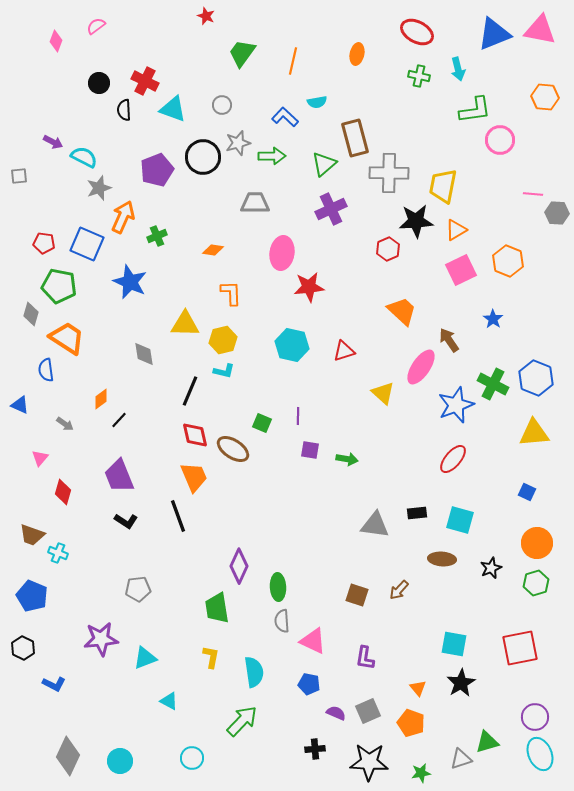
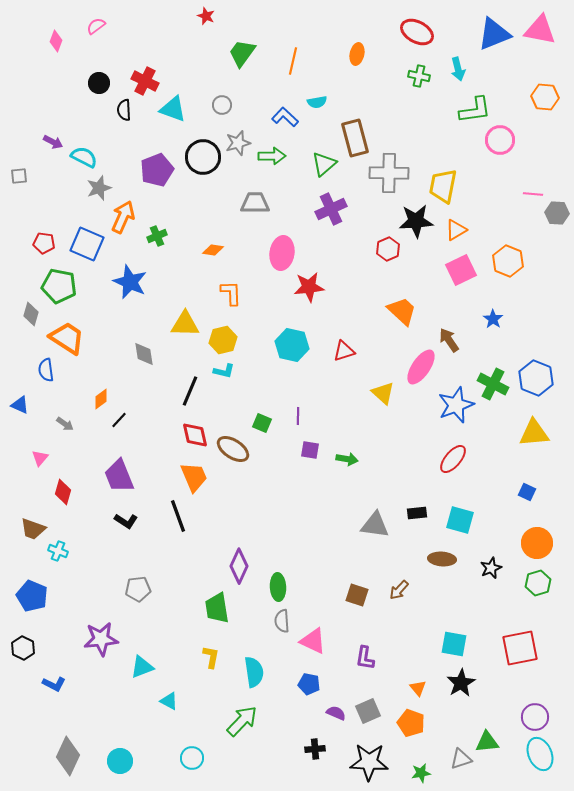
brown trapezoid at (32, 535): moved 1 px right, 6 px up
cyan cross at (58, 553): moved 2 px up
green hexagon at (536, 583): moved 2 px right
cyan triangle at (145, 658): moved 3 px left, 9 px down
green triangle at (487, 742): rotated 10 degrees clockwise
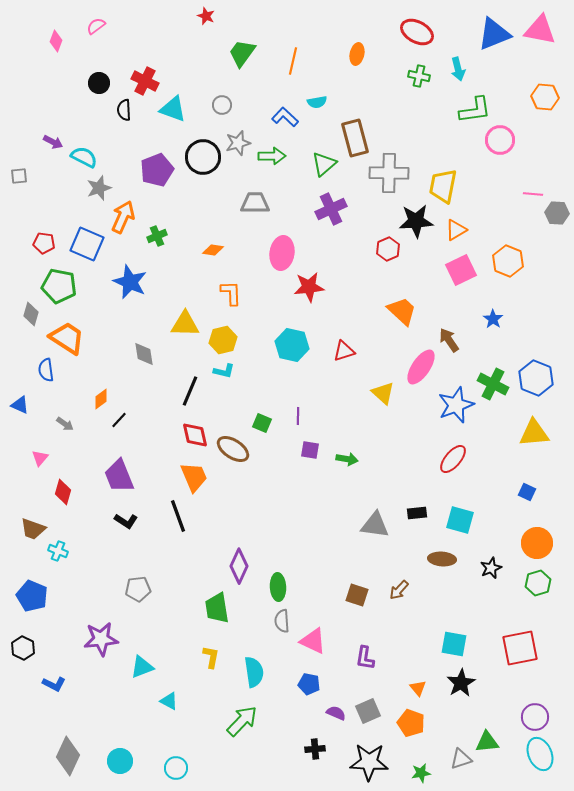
cyan circle at (192, 758): moved 16 px left, 10 px down
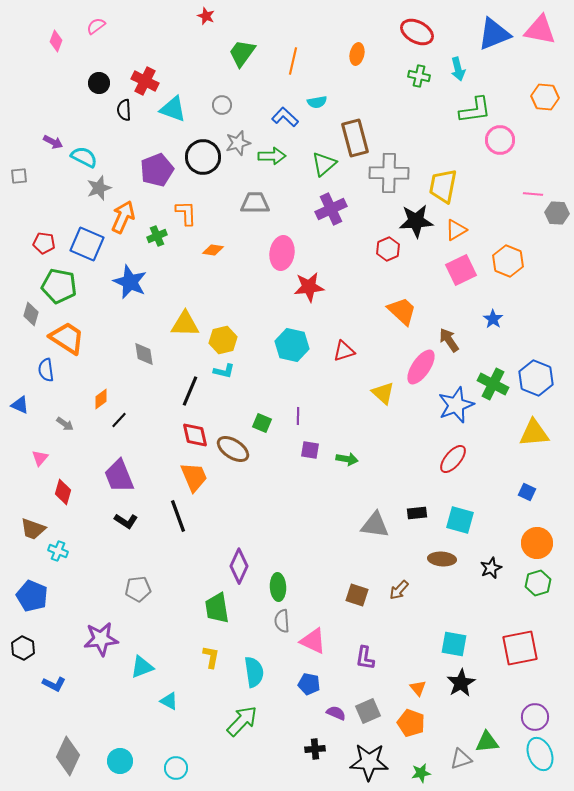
orange L-shape at (231, 293): moved 45 px left, 80 px up
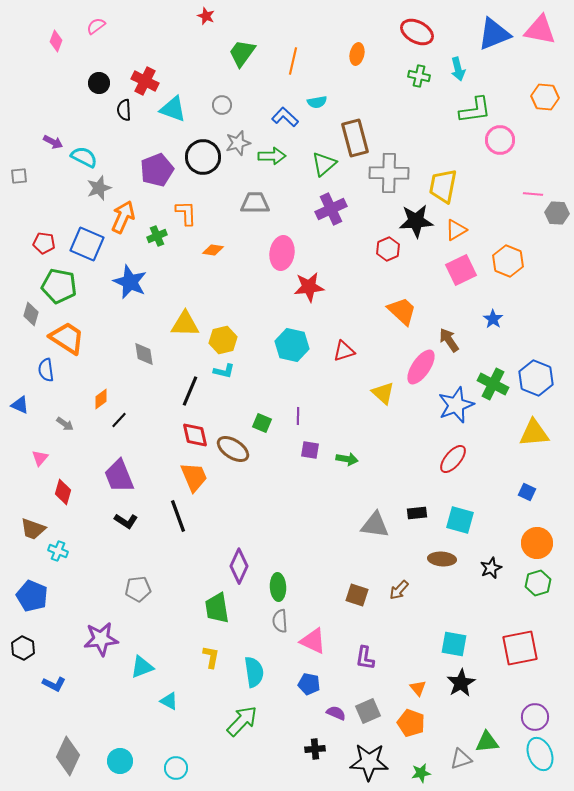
gray semicircle at (282, 621): moved 2 px left
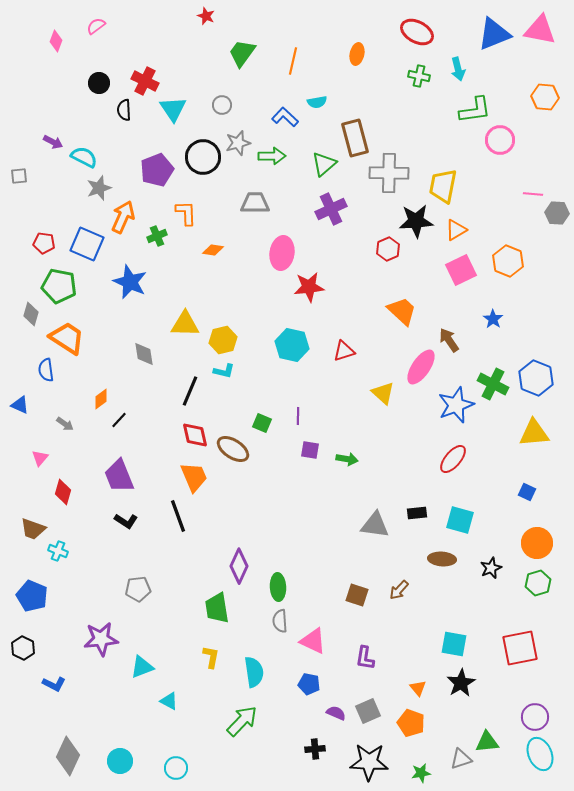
cyan triangle at (173, 109): rotated 36 degrees clockwise
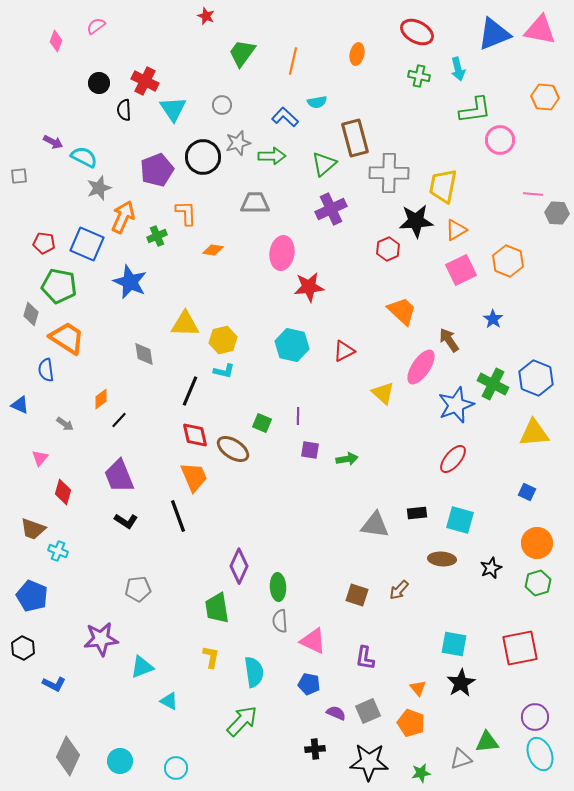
red triangle at (344, 351): rotated 10 degrees counterclockwise
green arrow at (347, 459): rotated 20 degrees counterclockwise
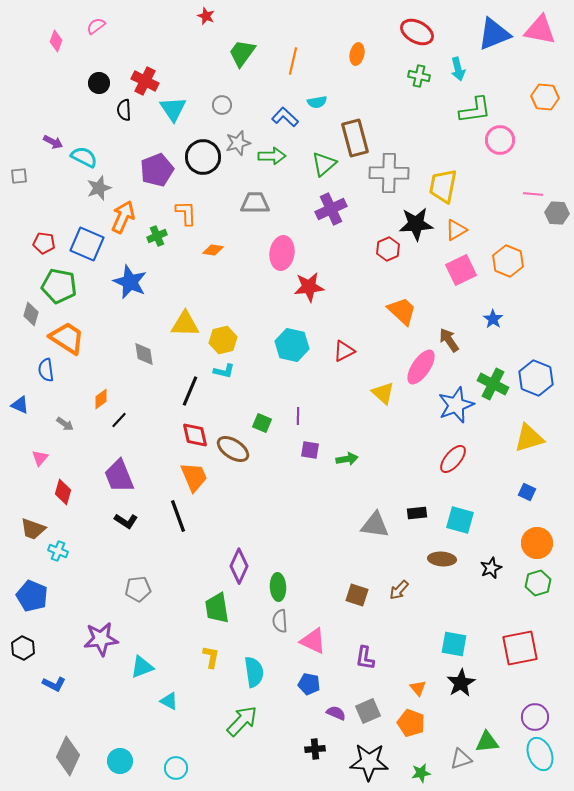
black star at (416, 221): moved 3 px down
yellow triangle at (534, 433): moved 5 px left, 5 px down; rotated 12 degrees counterclockwise
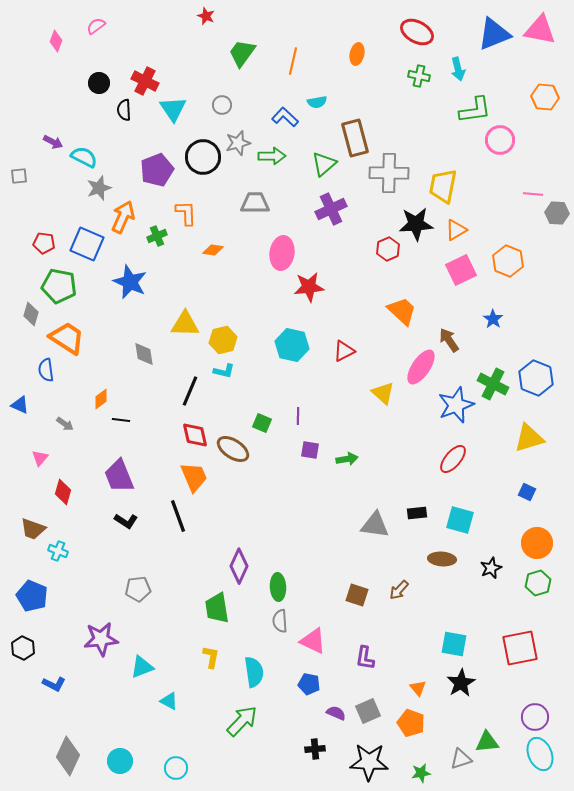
black line at (119, 420): moved 2 px right; rotated 54 degrees clockwise
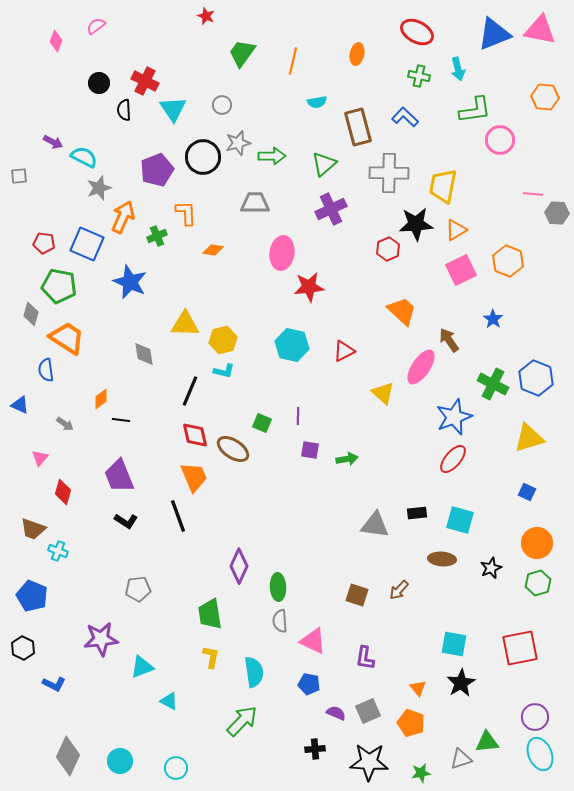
blue L-shape at (285, 117): moved 120 px right
brown rectangle at (355, 138): moved 3 px right, 11 px up
blue star at (456, 405): moved 2 px left, 12 px down
green trapezoid at (217, 608): moved 7 px left, 6 px down
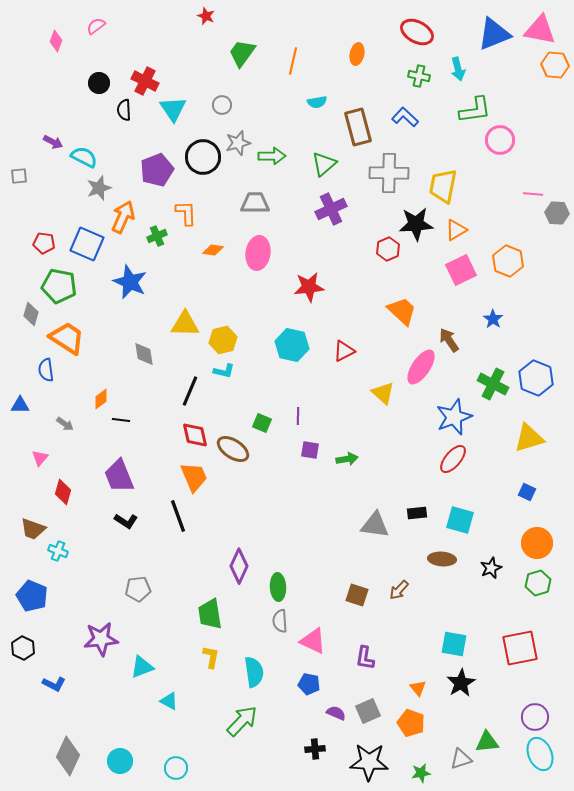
orange hexagon at (545, 97): moved 10 px right, 32 px up
pink ellipse at (282, 253): moved 24 px left
blue triangle at (20, 405): rotated 24 degrees counterclockwise
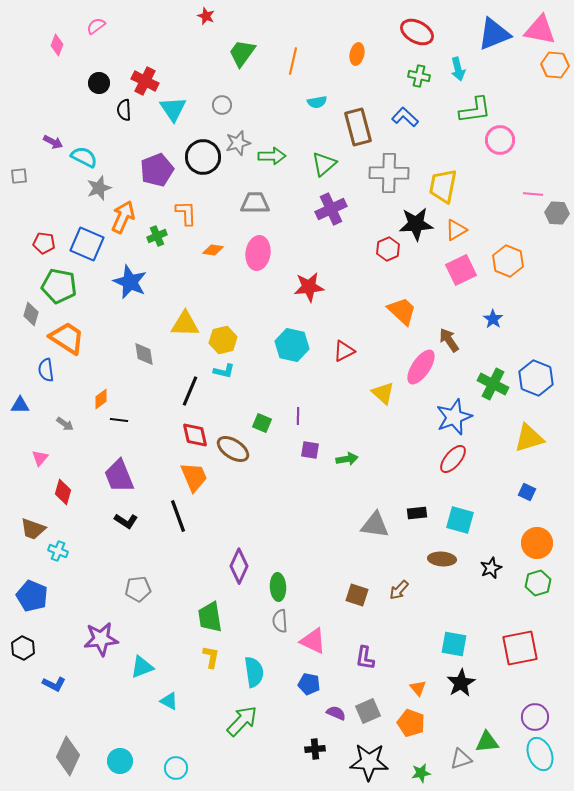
pink diamond at (56, 41): moved 1 px right, 4 px down
black line at (121, 420): moved 2 px left
green trapezoid at (210, 614): moved 3 px down
